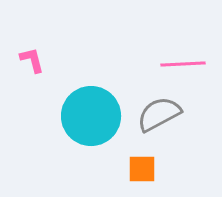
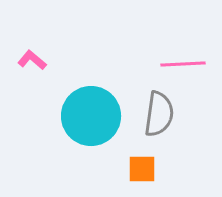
pink L-shape: rotated 36 degrees counterclockwise
gray semicircle: rotated 126 degrees clockwise
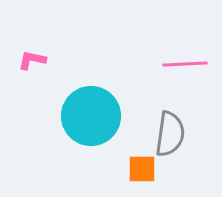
pink L-shape: rotated 28 degrees counterclockwise
pink line: moved 2 px right
gray semicircle: moved 11 px right, 20 px down
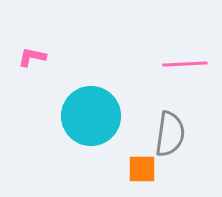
pink L-shape: moved 3 px up
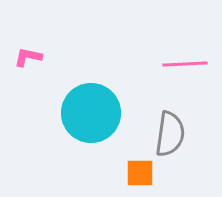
pink L-shape: moved 4 px left
cyan circle: moved 3 px up
orange square: moved 2 px left, 4 px down
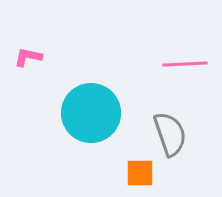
gray semicircle: rotated 27 degrees counterclockwise
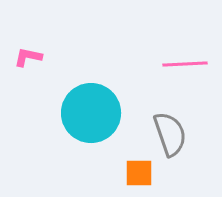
orange square: moved 1 px left
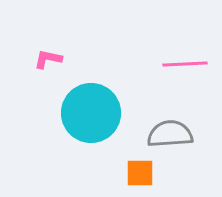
pink L-shape: moved 20 px right, 2 px down
gray semicircle: rotated 75 degrees counterclockwise
orange square: moved 1 px right
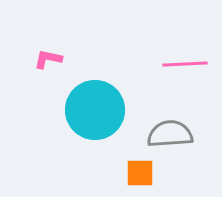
cyan circle: moved 4 px right, 3 px up
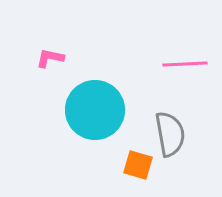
pink L-shape: moved 2 px right, 1 px up
gray semicircle: rotated 84 degrees clockwise
orange square: moved 2 px left, 8 px up; rotated 16 degrees clockwise
